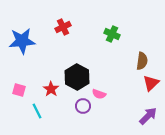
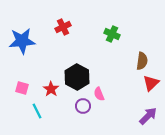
pink square: moved 3 px right, 2 px up
pink semicircle: rotated 48 degrees clockwise
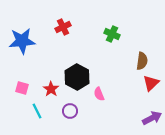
purple circle: moved 13 px left, 5 px down
purple arrow: moved 4 px right, 2 px down; rotated 18 degrees clockwise
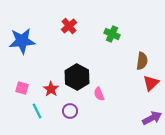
red cross: moved 6 px right, 1 px up; rotated 14 degrees counterclockwise
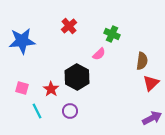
pink semicircle: moved 40 px up; rotated 112 degrees counterclockwise
